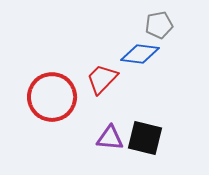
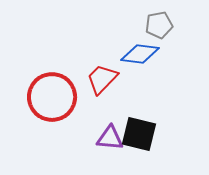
black square: moved 6 px left, 4 px up
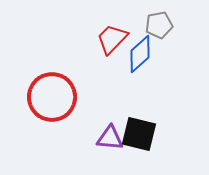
blue diamond: rotated 48 degrees counterclockwise
red trapezoid: moved 10 px right, 40 px up
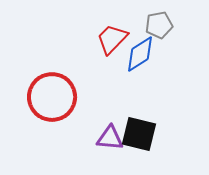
blue diamond: rotated 9 degrees clockwise
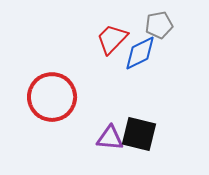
blue diamond: moved 1 px up; rotated 6 degrees clockwise
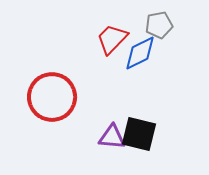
purple triangle: moved 2 px right, 1 px up
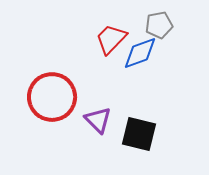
red trapezoid: moved 1 px left
blue diamond: rotated 6 degrees clockwise
purple triangle: moved 14 px left, 17 px up; rotated 40 degrees clockwise
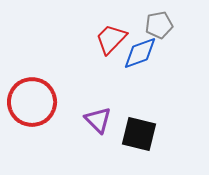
red circle: moved 20 px left, 5 px down
